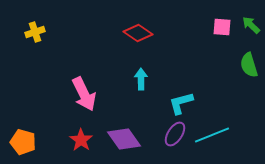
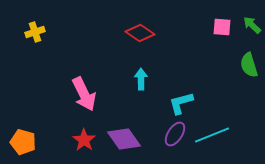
green arrow: moved 1 px right
red diamond: moved 2 px right
red star: moved 3 px right
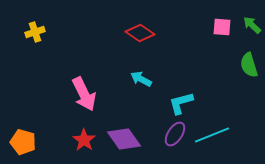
cyan arrow: rotated 60 degrees counterclockwise
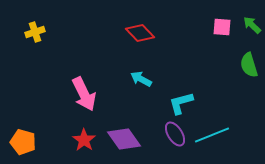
red diamond: rotated 12 degrees clockwise
purple ellipse: rotated 65 degrees counterclockwise
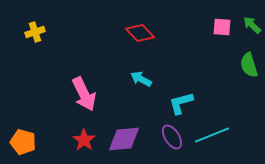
purple ellipse: moved 3 px left, 3 px down
purple diamond: rotated 60 degrees counterclockwise
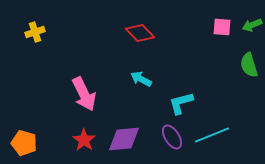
green arrow: rotated 66 degrees counterclockwise
orange pentagon: moved 1 px right, 1 px down
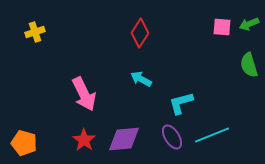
green arrow: moved 3 px left, 1 px up
red diamond: rotated 76 degrees clockwise
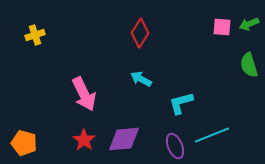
yellow cross: moved 3 px down
purple ellipse: moved 3 px right, 9 px down; rotated 10 degrees clockwise
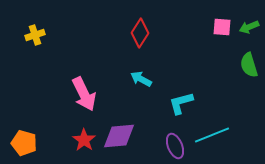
green arrow: moved 3 px down
purple diamond: moved 5 px left, 3 px up
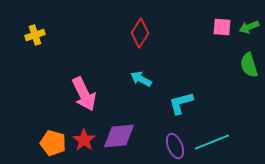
cyan line: moved 7 px down
orange pentagon: moved 29 px right
